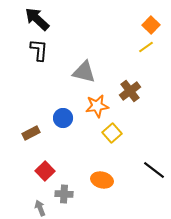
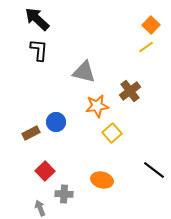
blue circle: moved 7 px left, 4 px down
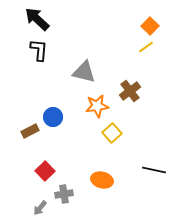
orange square: moved 1 px left, 1 px down
blue circle: moved 3 px left, 5 px up
brown rectangle: moved 1 px left, 2 px up
black line: rotated 25 degrees counterclockwise
gray cross: rotated 12 degrees counterclockwise
gray arrow: rotated 119 degrees counterclockwise
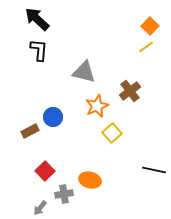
orange star: rotated 15 degrees counterclockwise
orange ellipse: moved 12 px left
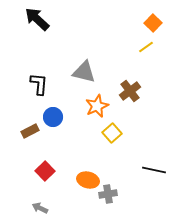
orange square: moved 3 px right, 3 px up
black L-shape: moved 34 px down
orange ellipse: moved 2 px left
gray cross: moved 44 px right
gray arrow: rotated 77 degrees clockwise
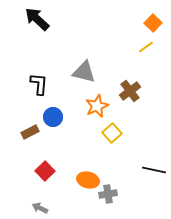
brown rectangle: moved 1 px down
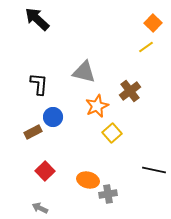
brown rectangle: moved 3 px right
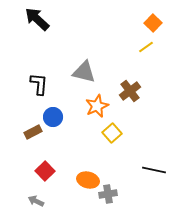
gray arrow: moved 4 px left, 7 px up
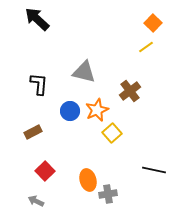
orange star: moved 4 px down
blue circle: moved 17 px right, 6 px up
orange ellipse: rotated 60 degrees clockwise
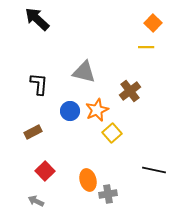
yellow line: rotated 35 degrees clockwise
